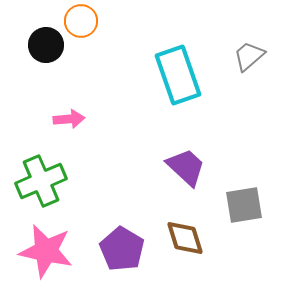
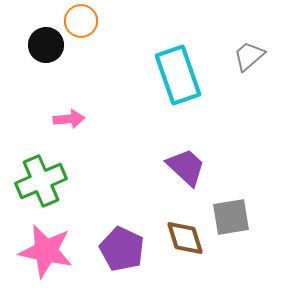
gray square: moved 13 px left, 12 px down
purple pentagon: rotated 6 degrees counterclockwise
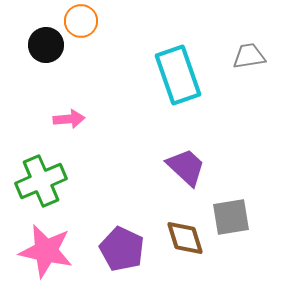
gray trapezoid: rotated 32 degrees clockwise
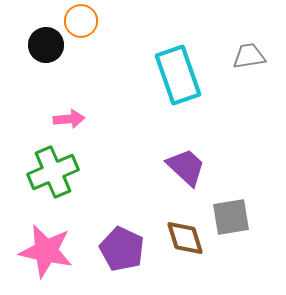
green cross: moved 12 px right, 9 px up
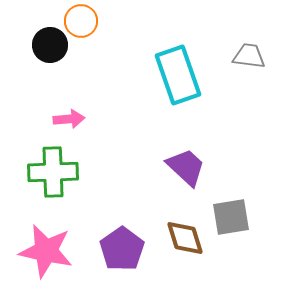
black circle: moved 4 px right
gray trapezoid: rotated 16 degrees clockwise
green cross: rotated 21 degrees clockwise
purple pentagon: rotated 12 degrees clockwise
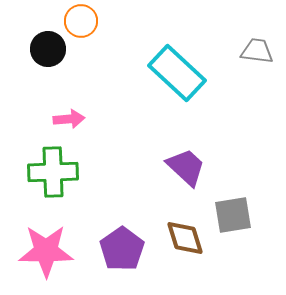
black circle: moved 2 px left, 4 px down
gray trapezoid: moved 8 px right, 5 px up
cyan rectangle: moved 1 px left, 2 px up; rotated 28 degrees counterclockwise
gray square: moved 2 px right, 2 px up
pink star: rotated 12 degrees counterclockwise
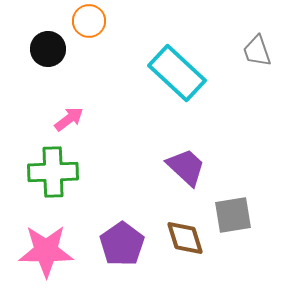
orange circle: moved 8 px right
gray trapezoid: rotated 116 degrees counterclockwise
pink arrow: rotated 32 degrees counterclockwise
purple pentagon: moved 5 px up
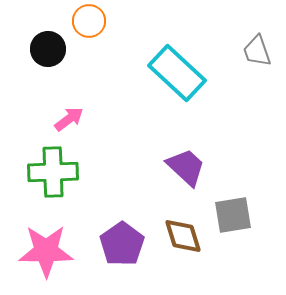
brown diamond: moved 2 px left, 2 px up
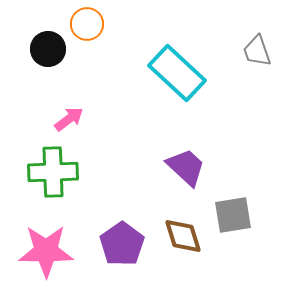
orange circle: moved 2 px left, 3 px down
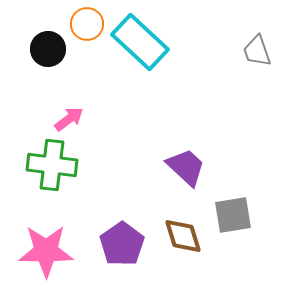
cyan rectangle: moved 37 px left, 31 px up
green cross: moved 1 px left, 7 px up; rotated 9 degrees clockwise
